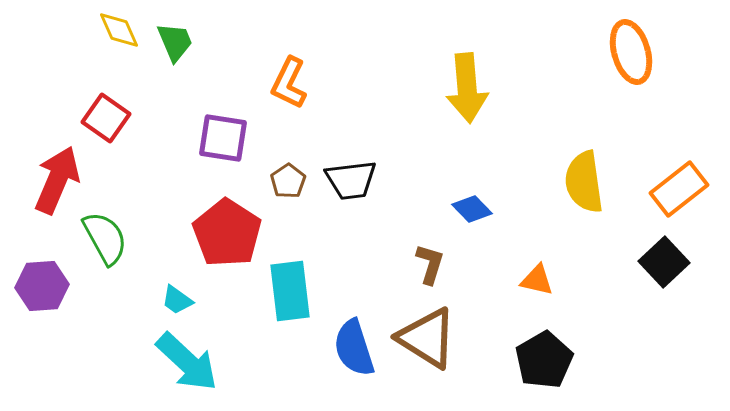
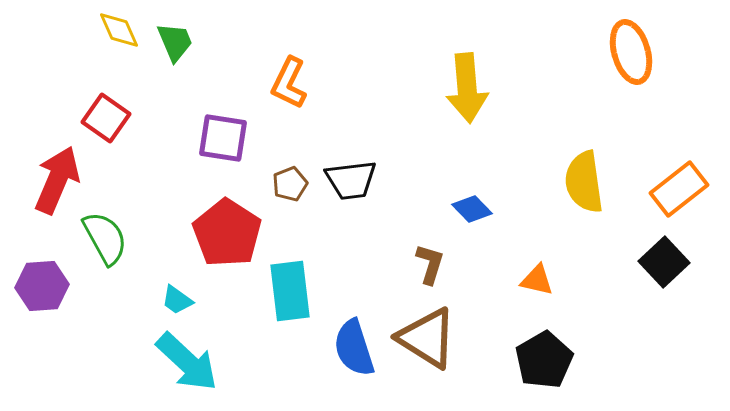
brown pentagon: moved 2 px right, 3 px down; rotated 12 degrees clockwise
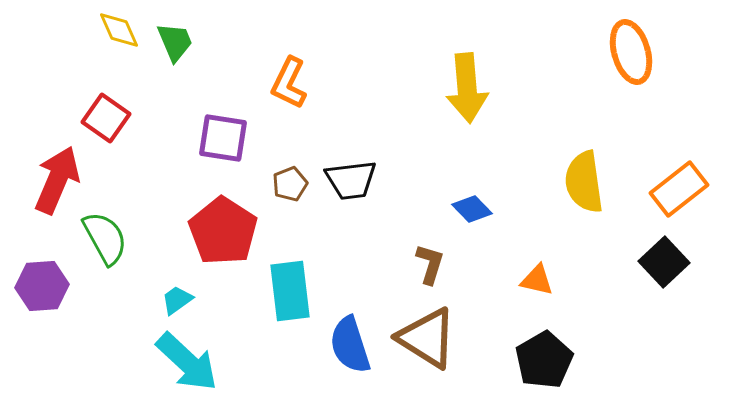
red pentagon: moved 4 px left, 2 px up
cyan trapezoid: rotated 108 degrees clockwise
blue semicircle: moved 4 px left, 3 px up
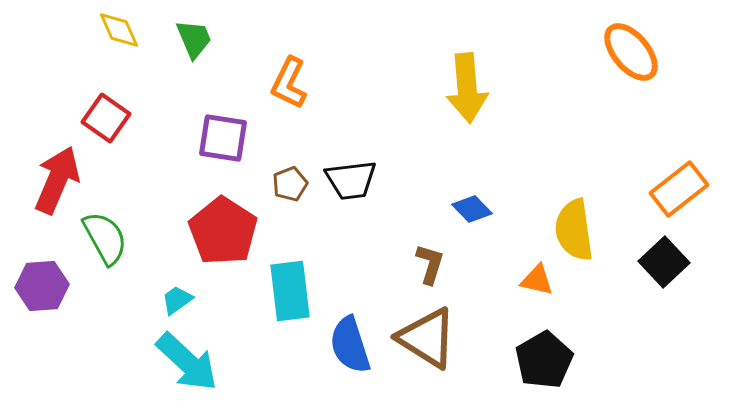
green trapezoid: moved 19 px right, 3 px up
orange ellipse: rotated 24 degrees counterclockwise
yellow semicircle: moved 10 px left, 48 px down
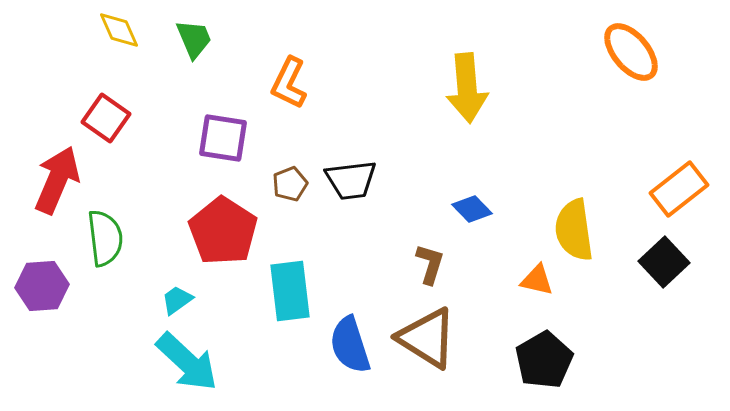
green semicircle: rotated 22 degrees clockwise
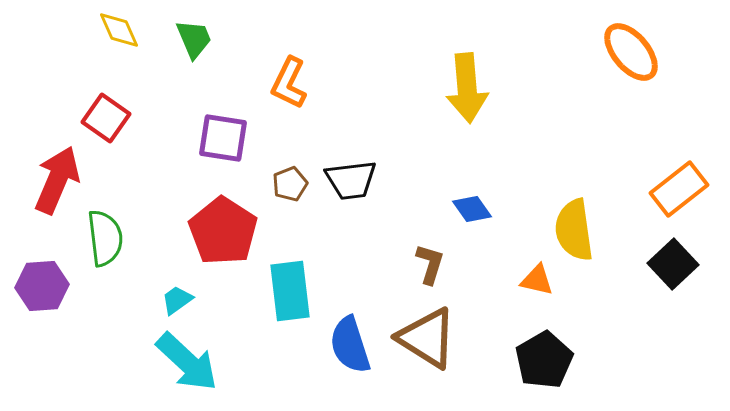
blue diamond: rotated 9 degrees clockwise
black square: moved 9 px right, 2 px down
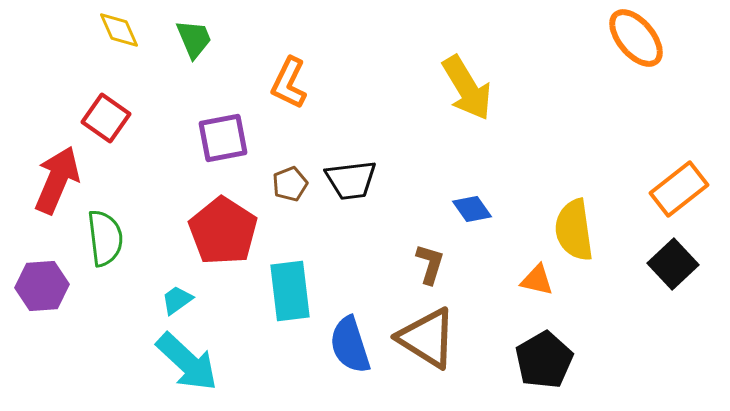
orange ellipse: moved 5 px right, 14 px up
yellow arrow: rotated 26 degrees counterclockwise
purple square: rotated 20 degrees counterclockwise
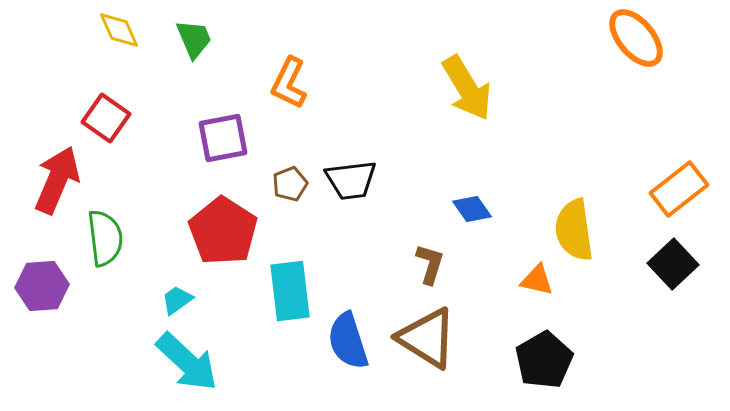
blue semicircle: moved 2 px left, 4 px up
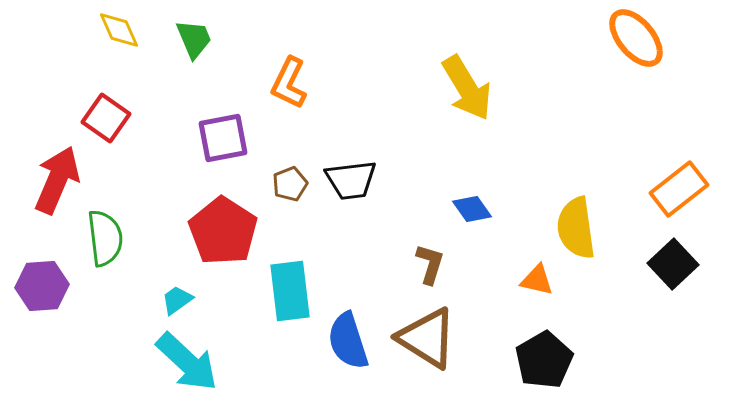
yellow semicircle: moved 2 px right, 2 px up
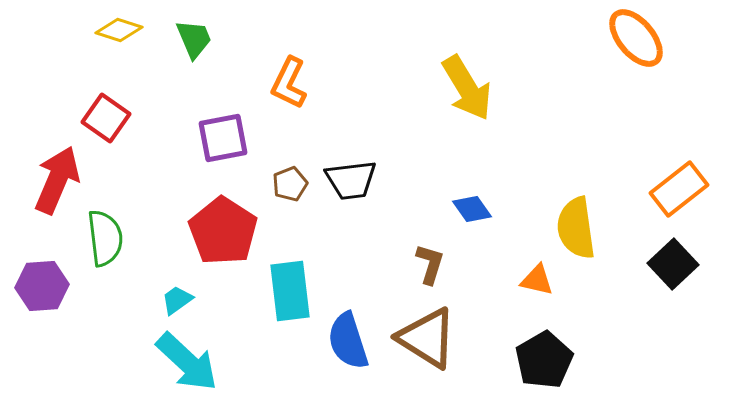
yellow diamond: rotated 48 degrees counterclockwise
